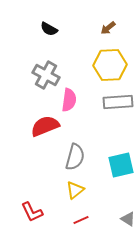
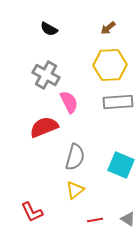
pink semicircle: moved 2 px down; rotated 35 degrees counterclockwise
red semicircle: moved 1 px left, 1 px down
cyan square: rotated 36 degrees clockwise
red line: moved 14 px right; rotated 14 degrees clockwise
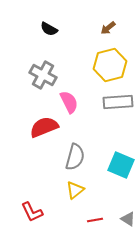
yellow hexagon: rotated 12 degrees counterclockwise
gray cross: moved 3 px left
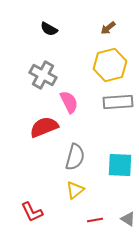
cyan square: moved 1 px left; rotated 20 degrees counterclockwise
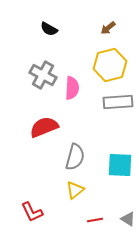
pink semicircle: moved 3 px right, 14 px up; rotated 30 degrees clockwise
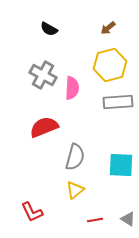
cyan square: moved 1 px right
